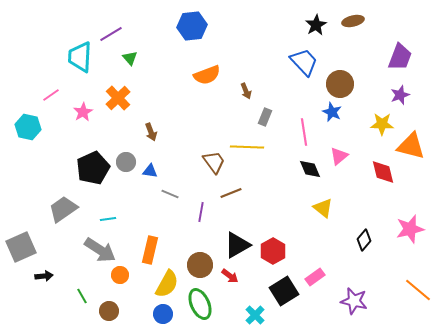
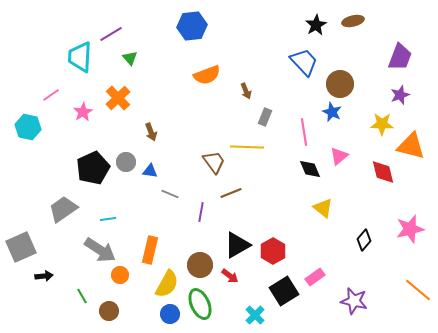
blue circle at (163, 314): moved 7 px right
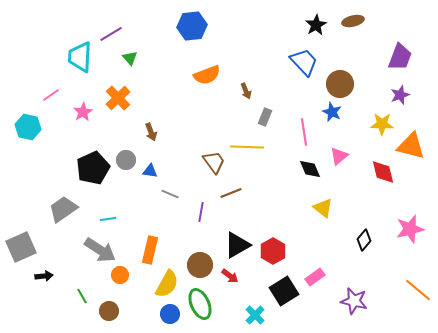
gray circle at (126, 162): moved 2 px up
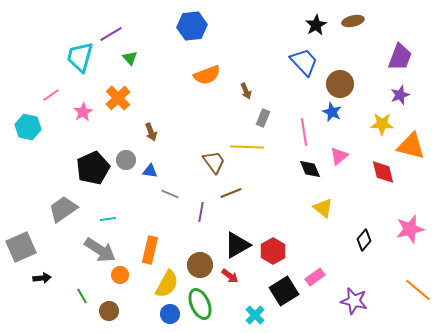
cyan trapezoid at (80, 57): rotated 12 degrees clockwise
gray rectangle at (265, 117): moved 2 px left, 1 px down
black arrow at (44, 276): moved 2 px left, 2 px down
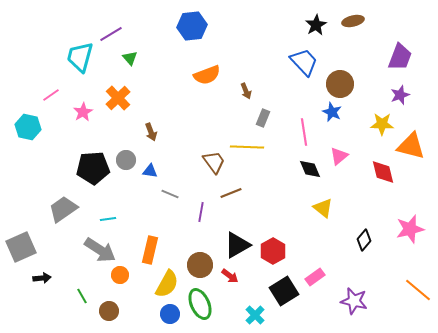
black pentagon at (93, 168): rotated 20 degrees clockwise
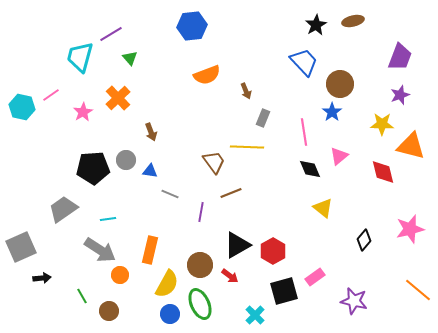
blue star at (332, 112): rotated 12 degrees clockwise
cyan hexagon at (28, 127): moved 6 px left, 20 px up
black square at (284, 291): rotated 16 degrees clockwise
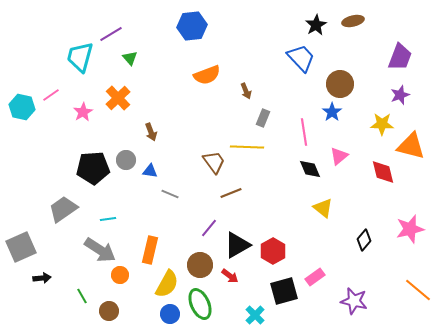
blue trapezoid at (304, 62): moved 3 px left, 4 px up
purple line at (201, 212): moved 8 px right, 16 px down; rotated 30 degrees clockwise
